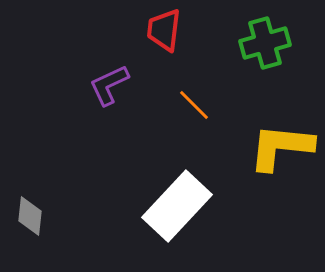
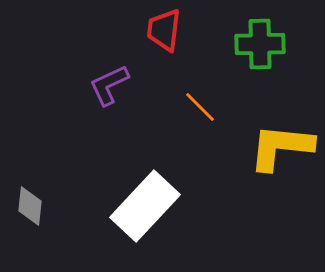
green cross: moved 5 px left, 1 px down; rotated 15 degrees clockwise
orange line: moved 6 px right, 2 px down
white rectangle: moved 32 px left
gray diamond: moved 10 px up
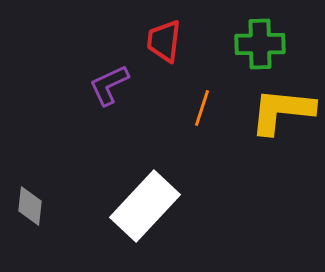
red trapezoid: moved 11 px down
orange line: moved 2 px right, 1 px down; rotated 63 degrees clockwise
yellow L-shape: moved 1 px right, 36 px up
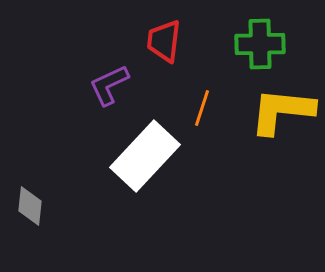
white rectangle: moved 50 px up
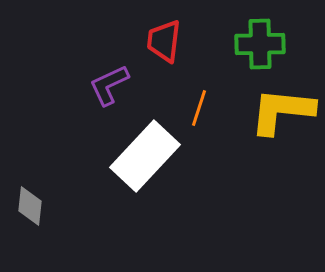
orange line: moved 3 px left
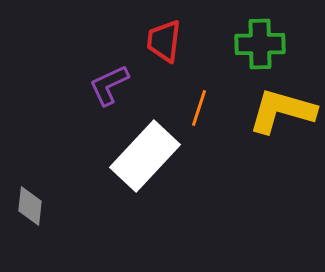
yellow L-shape: rotated 10 degrees clockwise
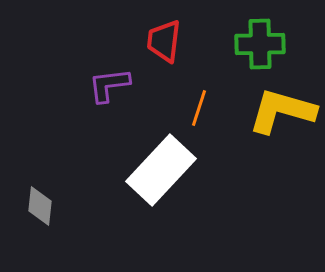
purple L-shape: rotated 18 degrees clockwise
white rectangle: moved 16 px right, 14 px down
gray diamond: moved 10 px right
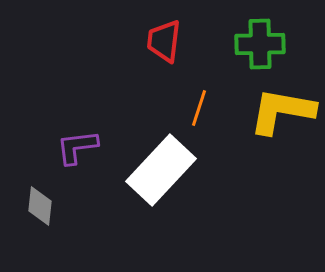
purple L-shape: moved 32 px left, 62 px down
yellow L-shape: rotated 6 degrees counterclockwise
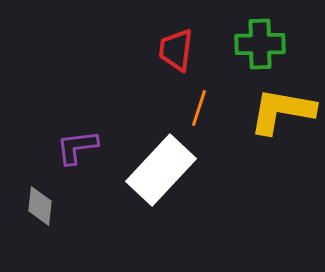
red trapezoid: moved 12 px right, 9 px down
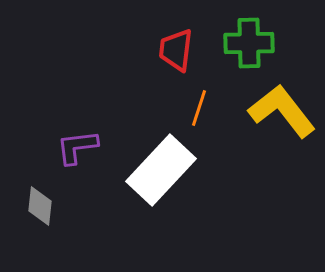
green cross: moved 11 px left, 1 px up
yellow L-shape: rotated 42 degrees clockwise
